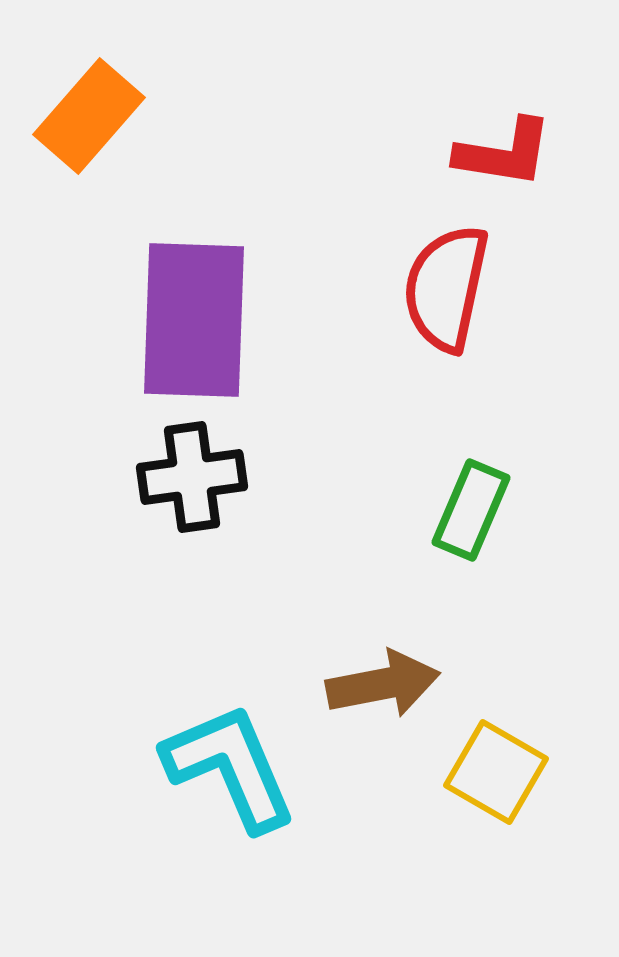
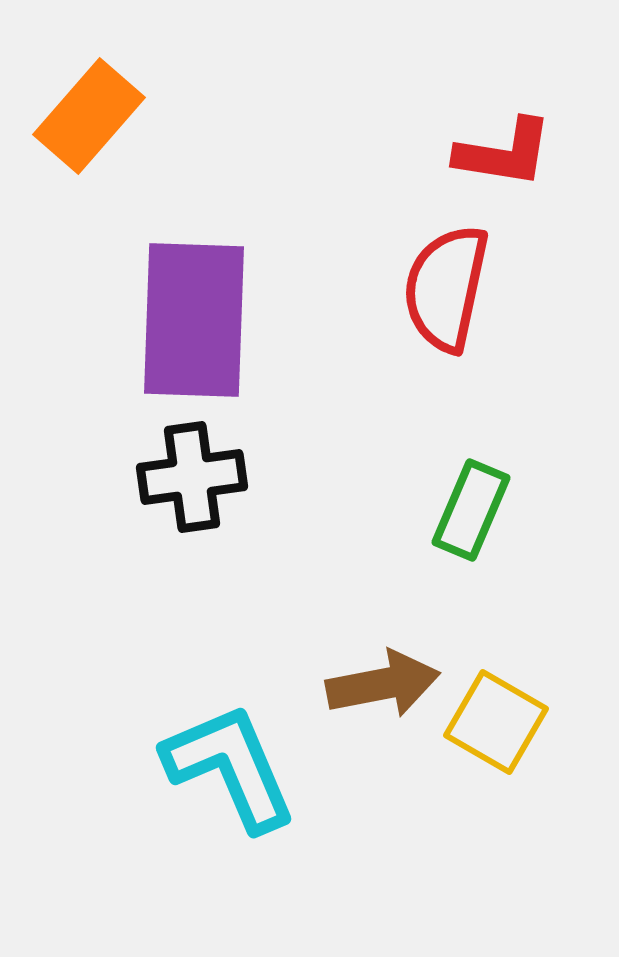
yellow square: moved 50 px up
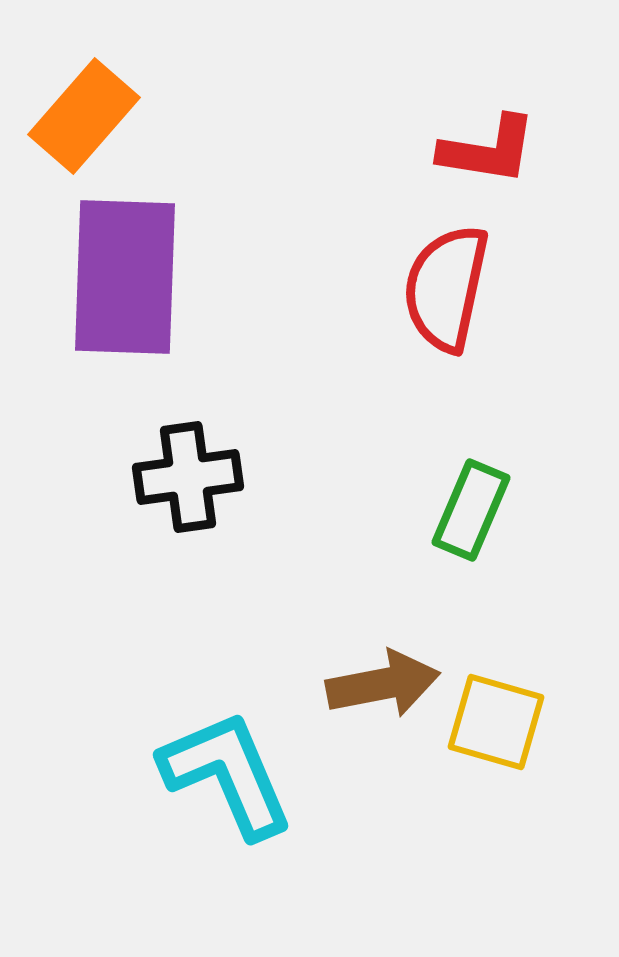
orange rectangle: moved 5 px left
red L-shape: moved 16 px left, 3 px up
purple rectangle: moved 69 px left, 43 px up
black cross: moved 4 px left
yellow square: rotated 14 degrees counterclockwise
cyan L-shape: moved 3 px left, 7 px down
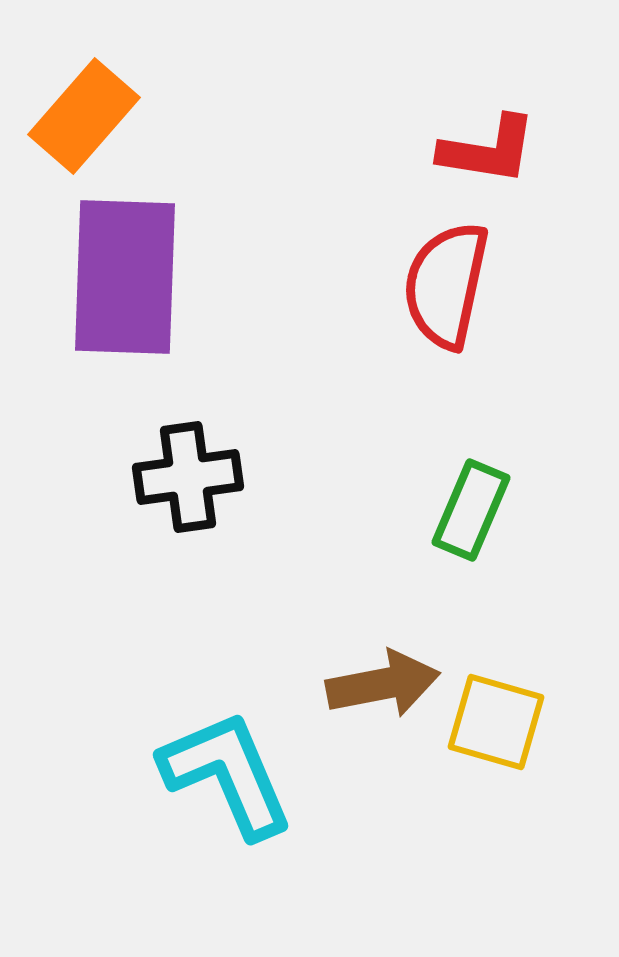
red semicircle: moved 3 px up
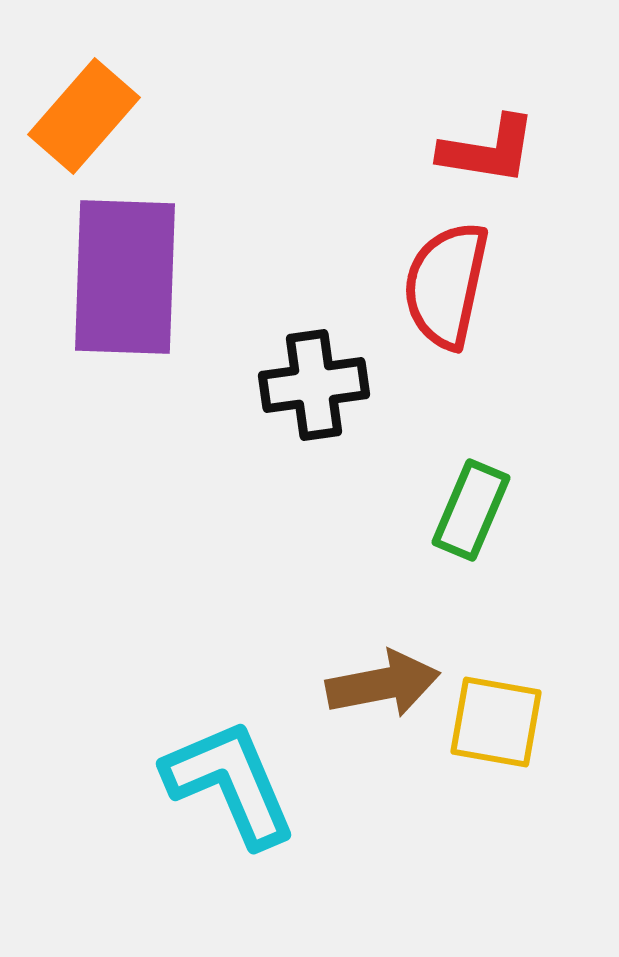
black cross: moved 126 px right, 92 px up
yellow square: rotated 6 degrees counterclockwise
cyan L-shape: moved 3 px right, 9 px down
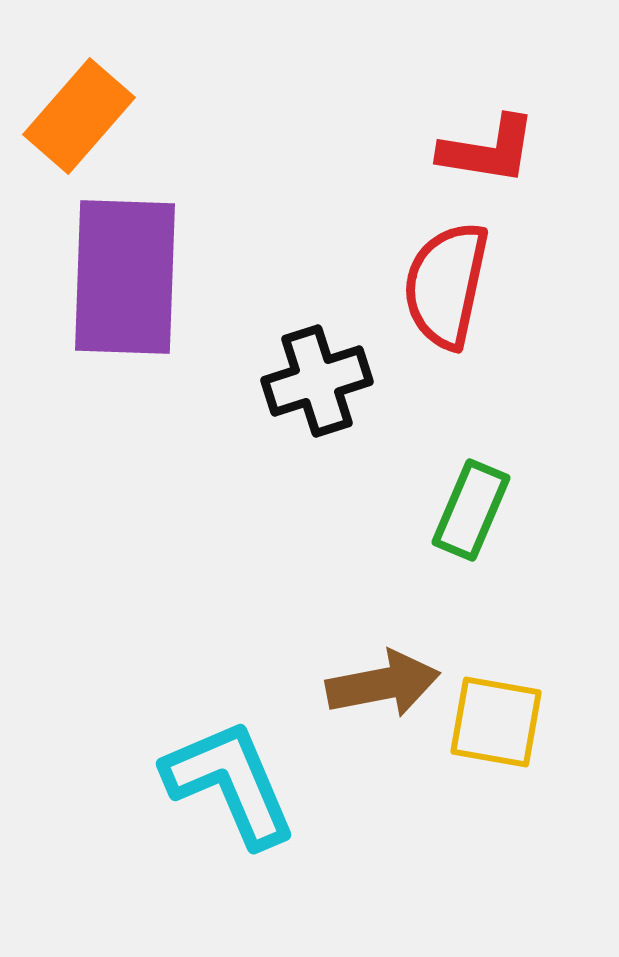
orange rectangle: moved 5 px left
black cross: moved 3 px right, 4 px up; rotated 10 degrees counterclockwise
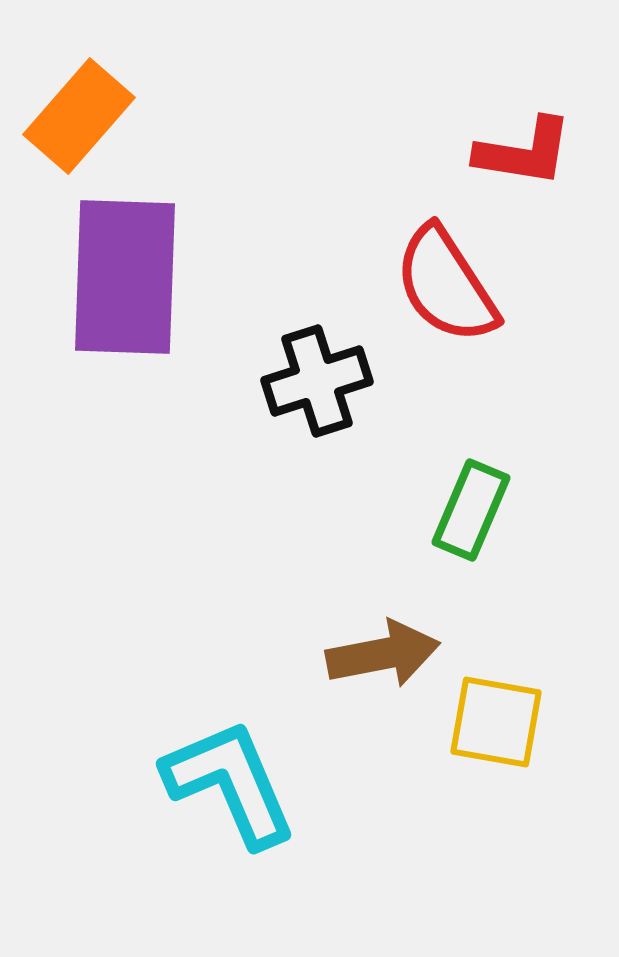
red L-shape: moved 36 px right, 2 px down
red semicircle: rotated 45 degrees counterclockwise
brown arrow: moved 30 px up
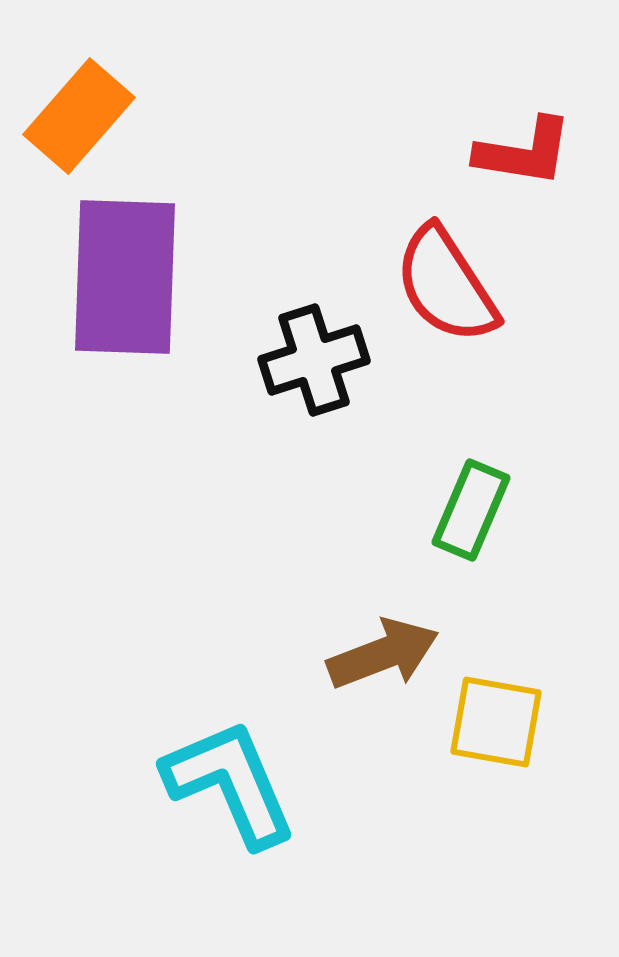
black cross: moved 3 px left, 21 px up
brown arrow: rotated 10 degrees counterclockwise
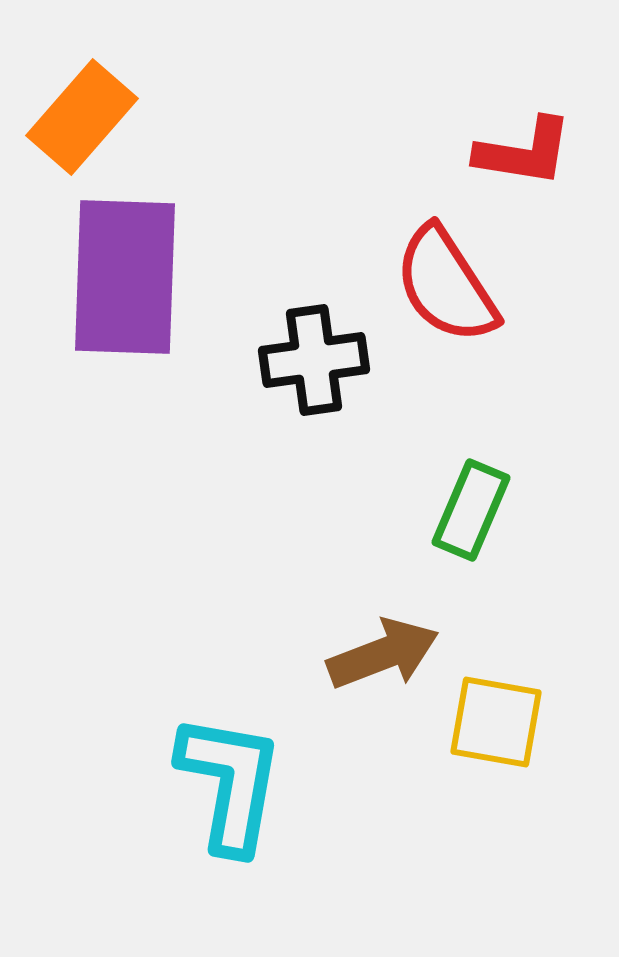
orange rectangle: moved 3 px right, 1 px down
black cross: rotated 10 degrees clockwise
cyan L-shape: rotated 33 degrees clockwise
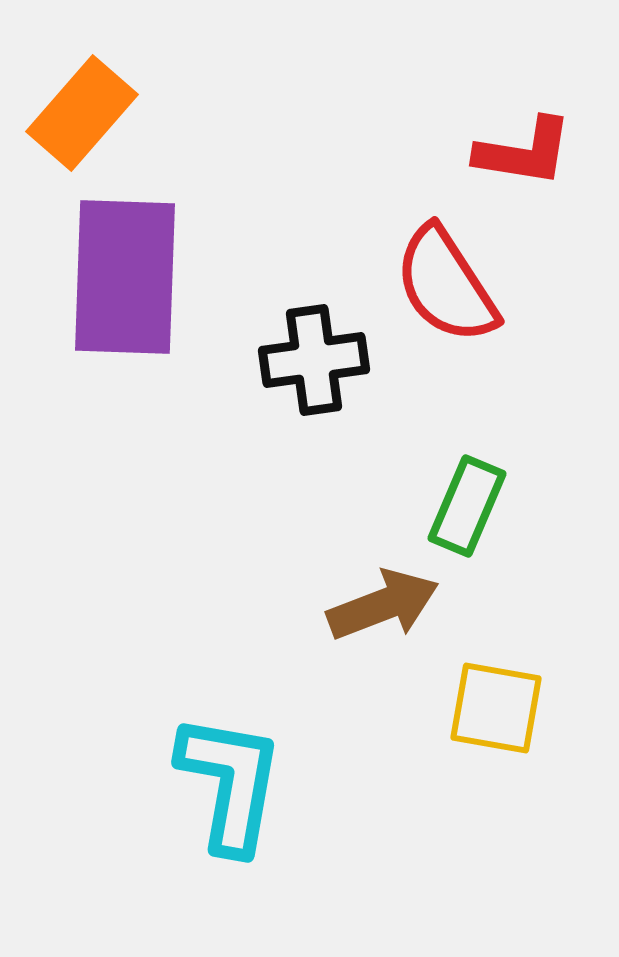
orange rectangle: moved 4 px up
green rectangle: moved 4 px left, 4 px up
brown arrow: moved 49 px up
yellow square: moved 14 px up
